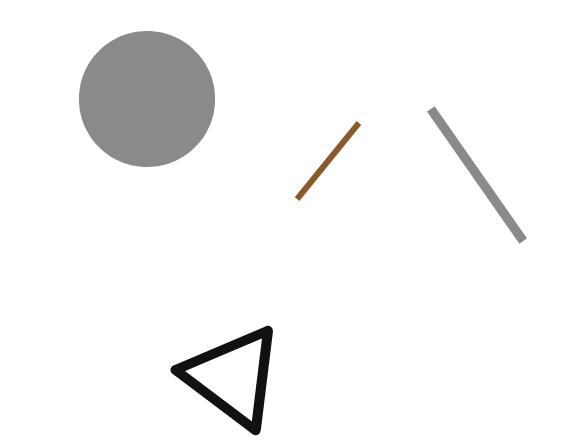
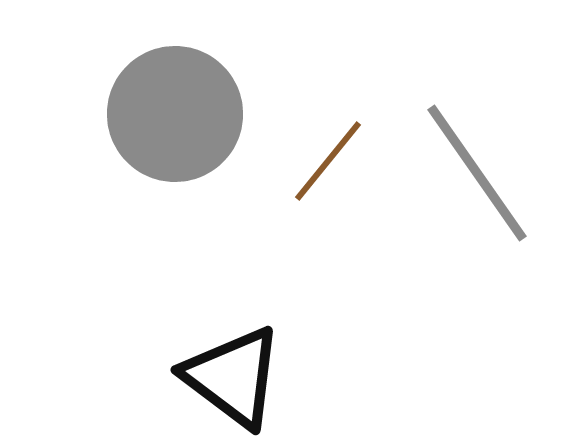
gray circle: moved 28 px right, 15 px down
gray line: moved 2 px up
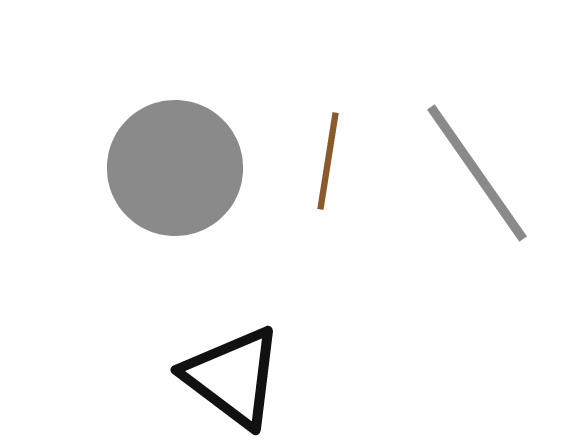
gray circle: moved 54 px down
brown line: rotated 30 degrees counterclockwise
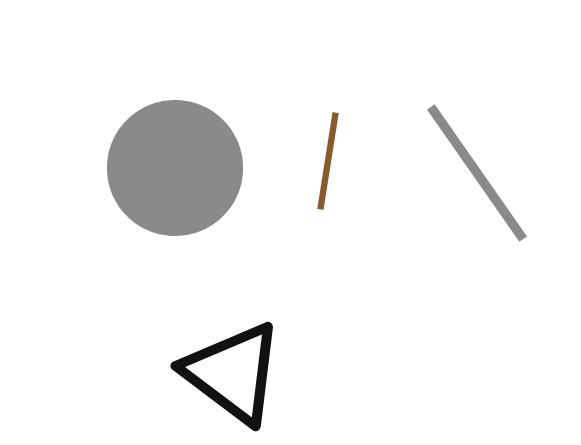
black triangle: moved 4 px up
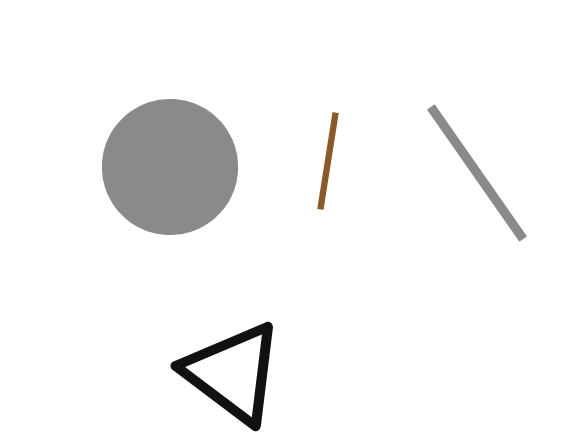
gray circle: moved 5 px left, 1 px up
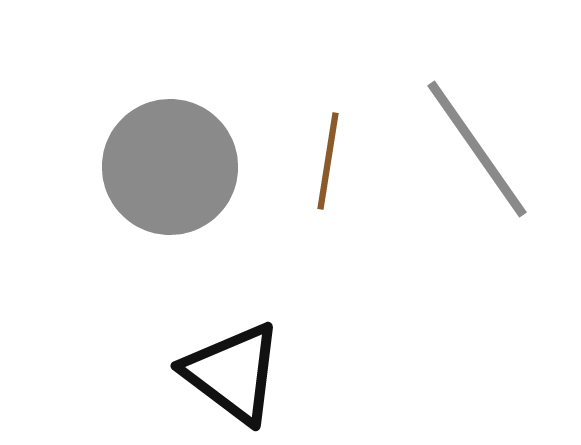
gray line: moved 24 px up
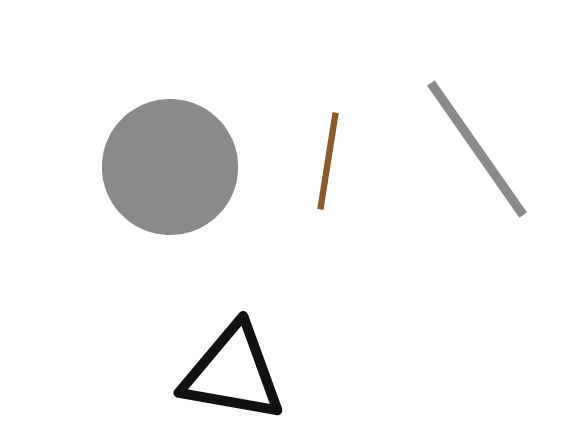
black triangle: rotated 27 degrees counterclockwise
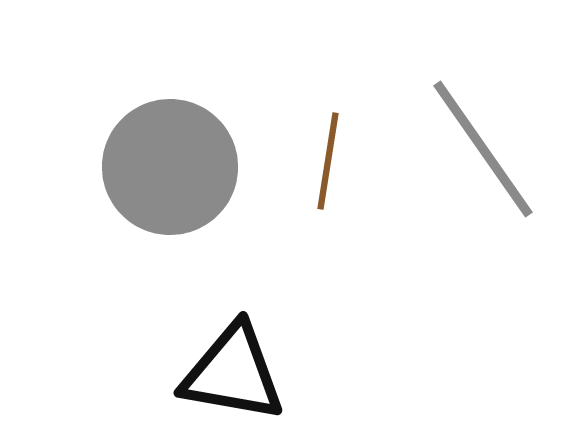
gray line: moved 6 px right
